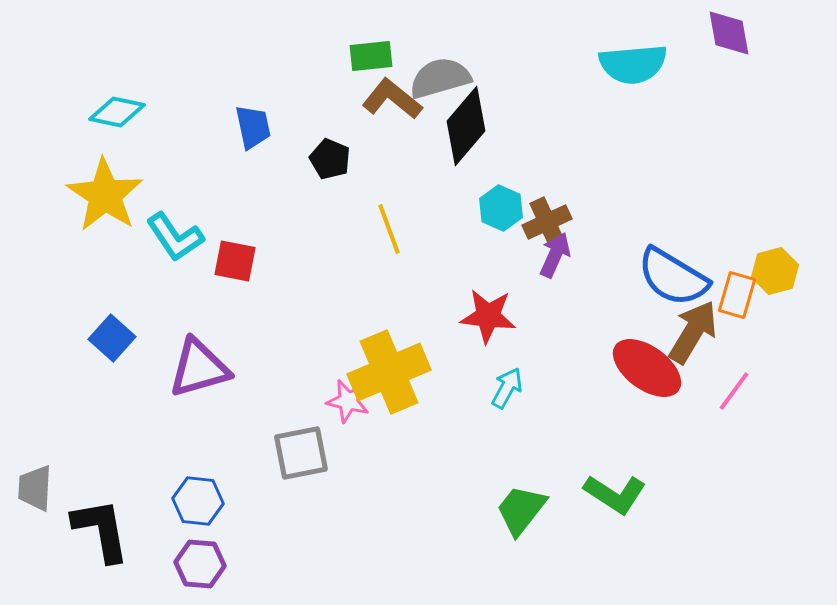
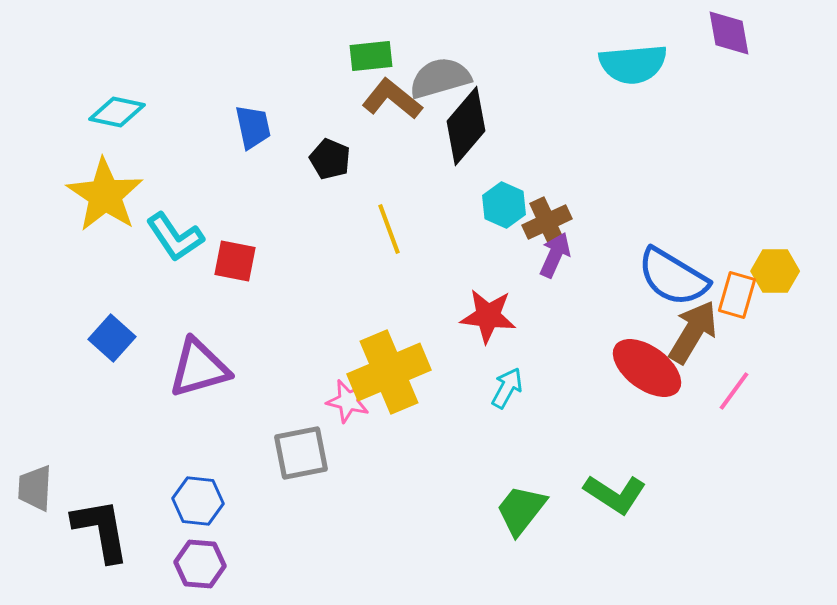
cyan hexagon: moved 3 px right, 3 px up
yellow hexagon: rotated 15 degrees clockwise
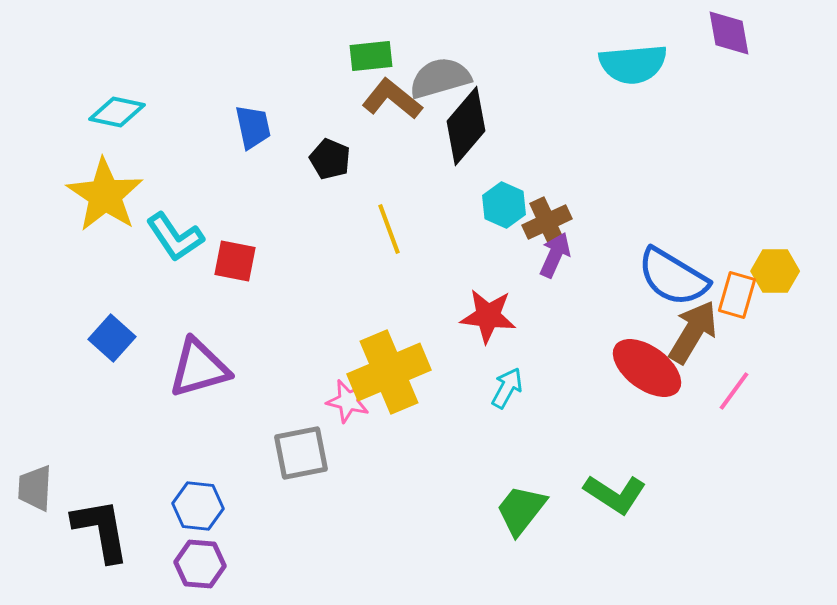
blue hexagon: moved 5 px down
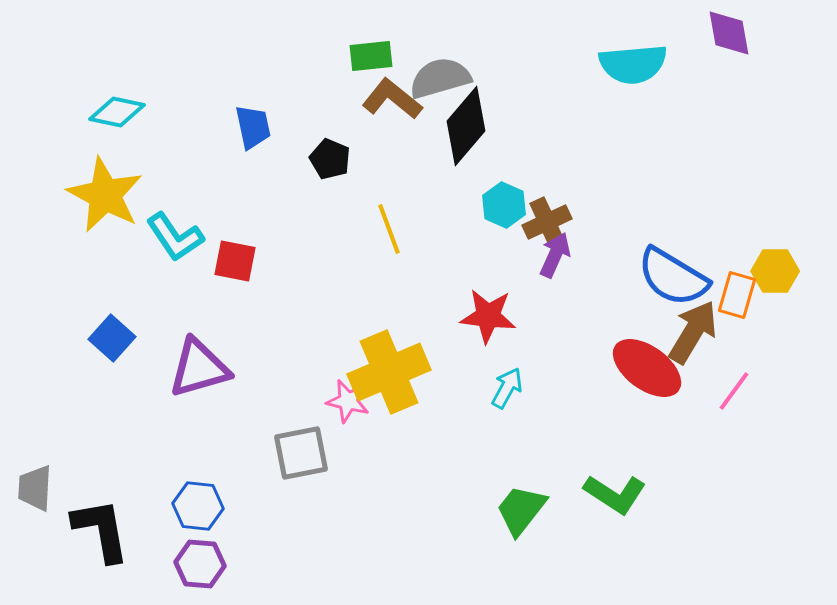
yellow star: rotated 6 degrees counterclockwise
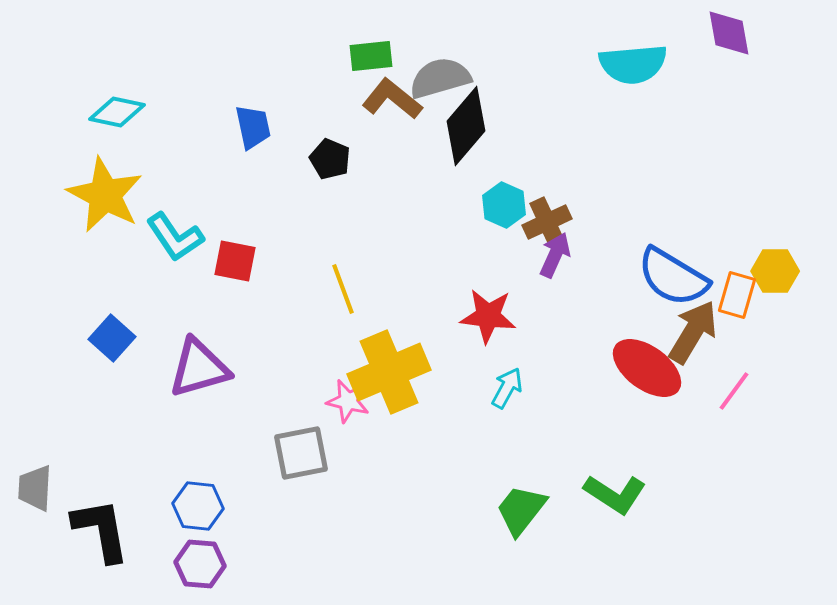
yellow line: moved 46 px left, 60 px down
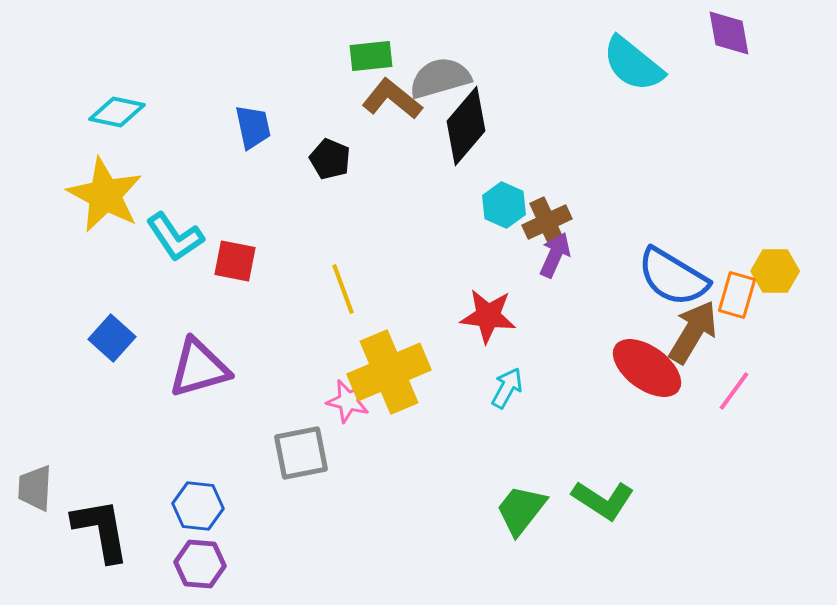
cyan semicircle: rotated 44 degrees clockwise
green L-shape: moved 12 px left, 6 px down
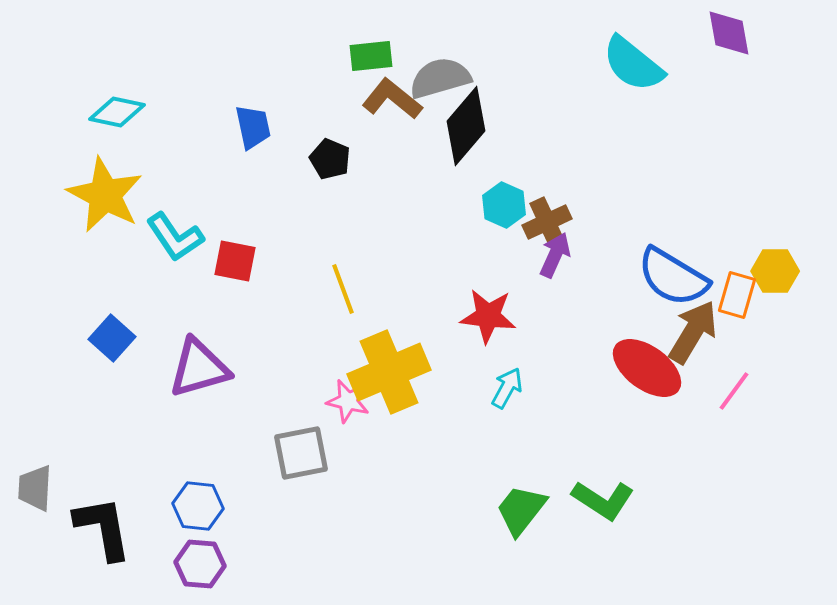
black L-shape: moved 2 px right, 2 px up
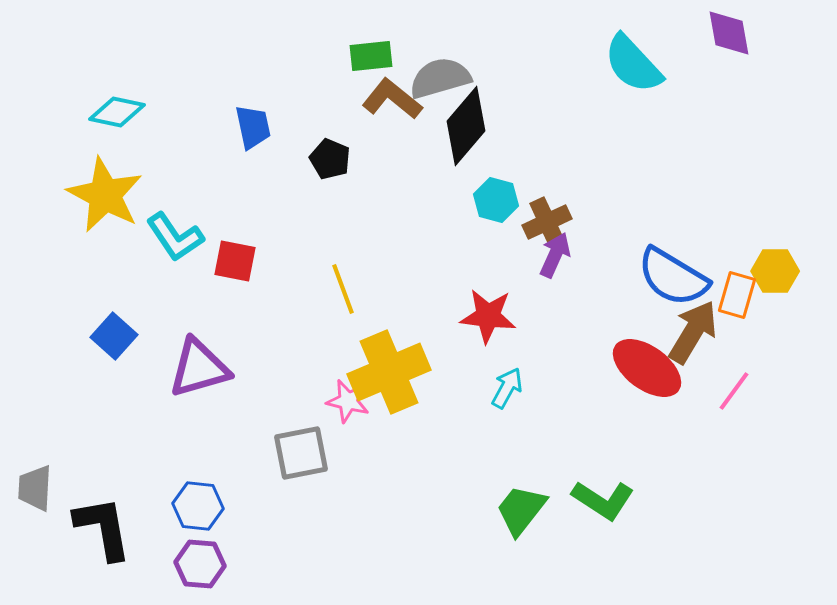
cyan semicircle: rotated 8 degrees clockwise
cyan hexagon: moved 8 px left, 5 px up; rotated 9 degrees counterclockwise
blue square: moved 2 px right, 2 px up
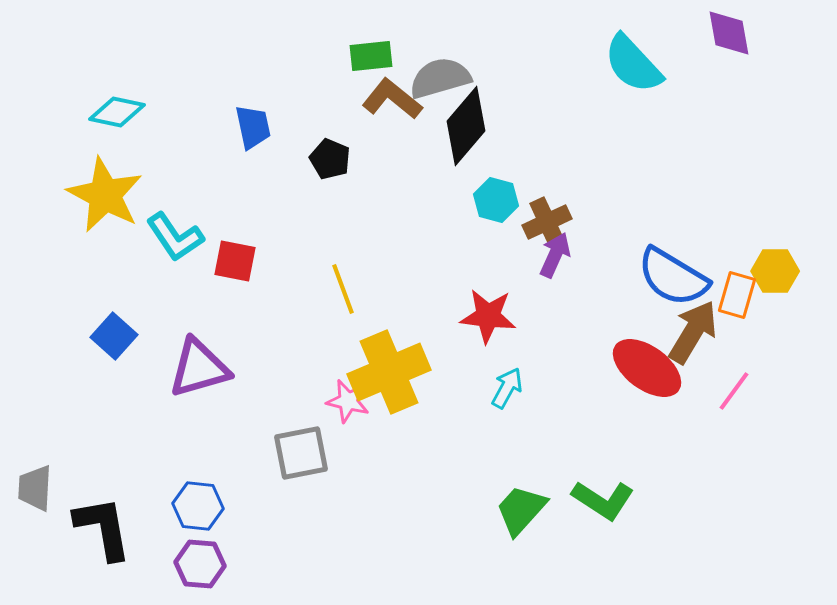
green trapezoid: rotated 4 degrees clockwise
